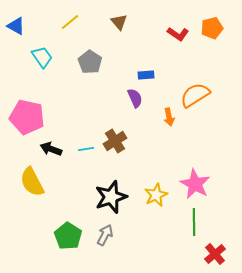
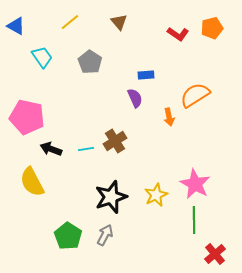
green line: moved 2 px up
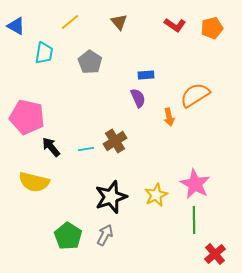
red L-shape: moved 3 px left, 9 px up
cyan trapezoid: moved 2 px right, 4 px up; rotated 45 degrees clockwise
purple semicircle: moved 3 px right
black arrow: moved 2 px up; rotated 30 degrees clockwise
yellow semicircle: moved 2 px right; rotated 48 degrees counterclockwise
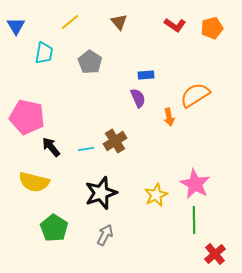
blue triangle: rotated 30 degrees clockwise
black star: moved 10 px left, 4 px up
green pentagon: moved 14 px left, 8 px up
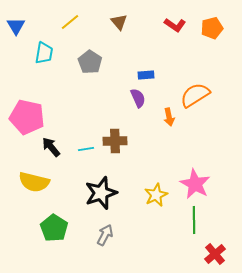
brown cross: rotated 30 degrees clockwise
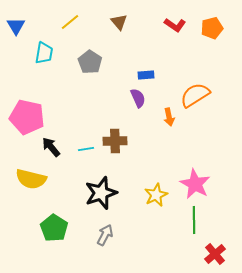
yellow semicircle: moved 3 px left, 3 px up
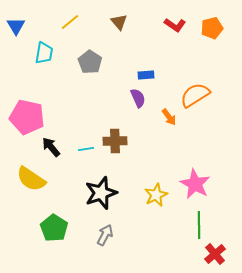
orange arrow: rotated 24 degrees counterclockwise
yellow semicircle: rotated 20 degrees clockwise
green line: moved 5 px right, 5 px down
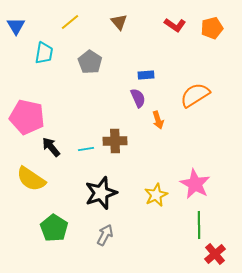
orange arrow: moved 11 px left, 3 px down; rotated 18 degrees clockwise
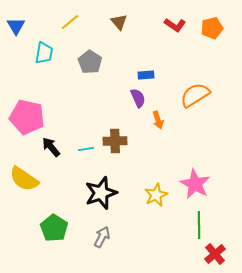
yellow semicircle: moved 7 px left
gray arrow: moved 3 px left, 2 px down
